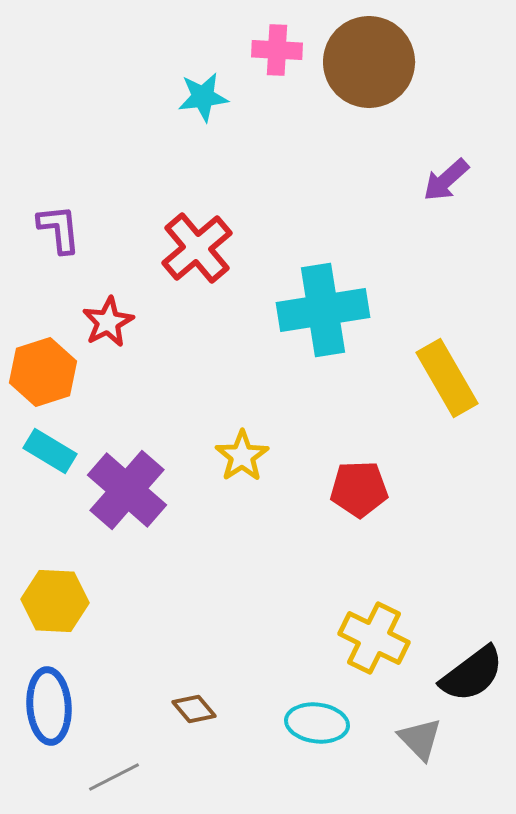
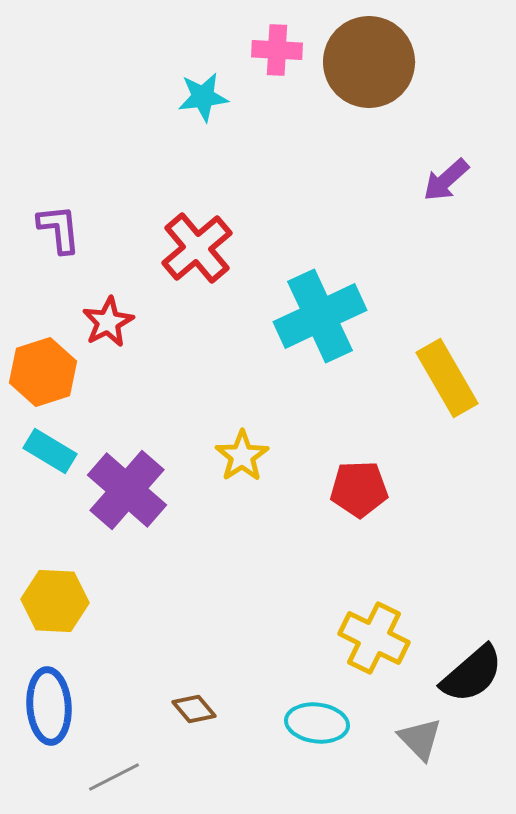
cyan cross: moved 3 px left, 6 px down; rotated 16 degrees counterclockwise
black semicircle: rotated 4 degrees counterclockwise
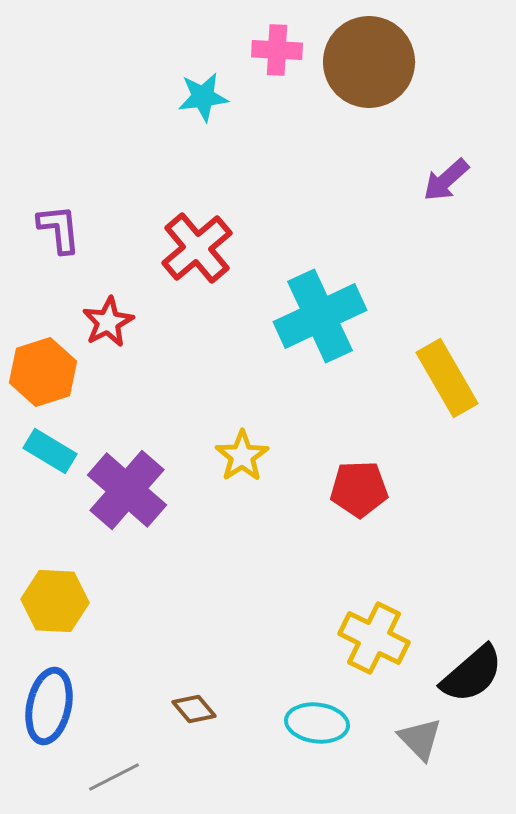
blue ellipse: rotated 16 degrees clockwise
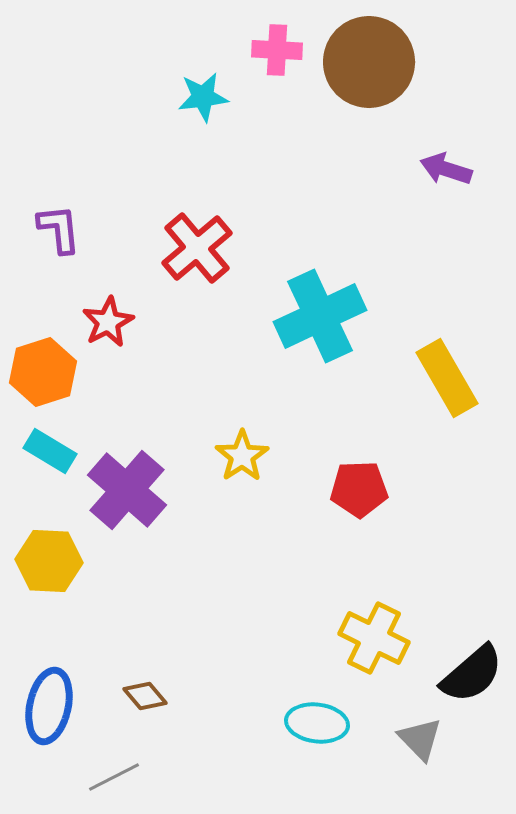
purple arrow: moved 11 px up; rotated 60 degrees clockwise
yellow hexagon: moved 6 px left, 40 px up
brown diamond: moved 49 px left, 13 px up
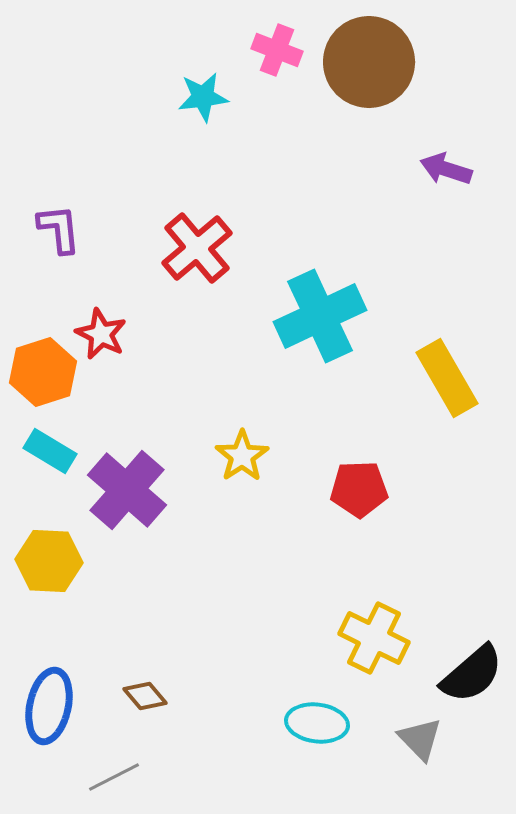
pink cross: rotated 18 degrees clockwise
red star: moved 7 px left, 12 px down; rotated 18 degrees counterclockwise
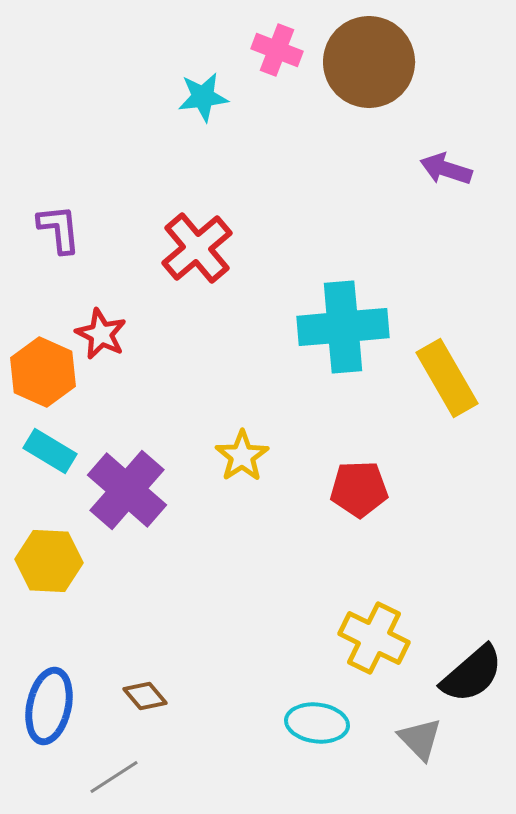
cyan cross: moved 23 px right, 11 px down; rotated 20 degrees clockwise
orange hexagon: rotated 18 degrees counterclockwise
gray line: rotated 6 degrees counterclockwise
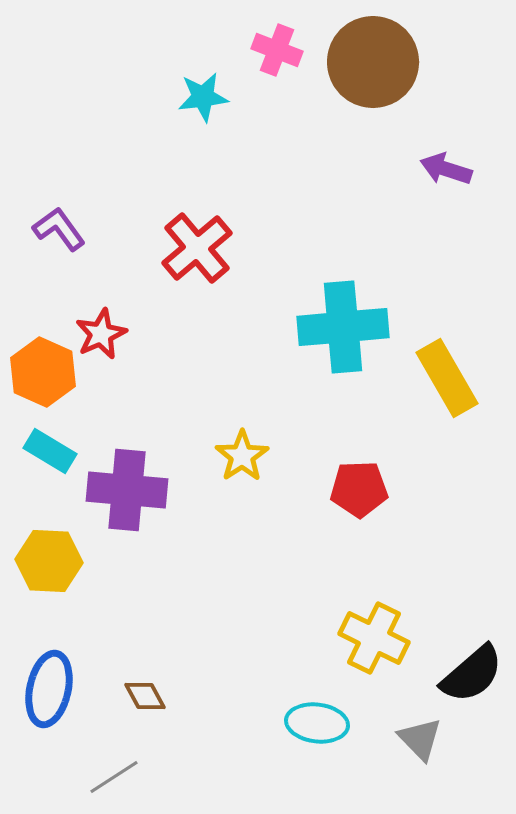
brown circle: moved 4 px right
purple L-shape: rotated 30 degrees counterclockwise
red star: rotated 21 degrees clockwise
purple cross: rotated 36 degrees counterclockwise
brown diamond: rotated 12 degrees clockwise
blue ellipse: moved 17 px up
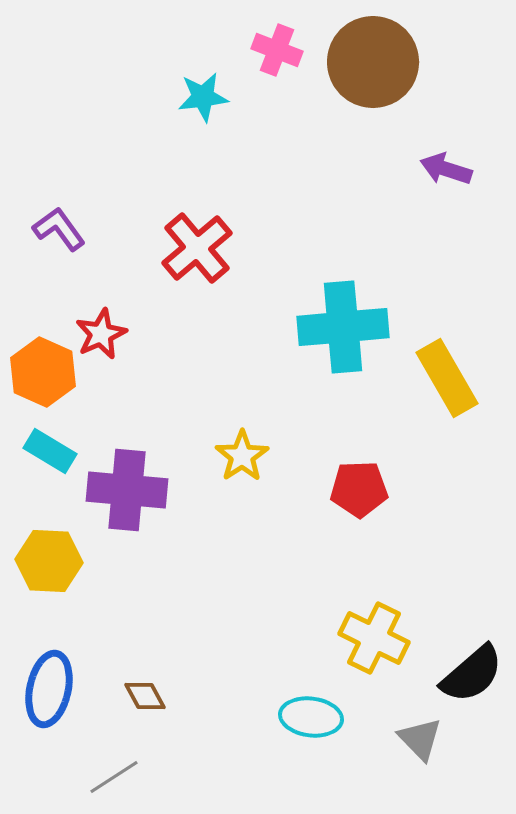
cyan ellipse: moved 6 px left, 6 px up
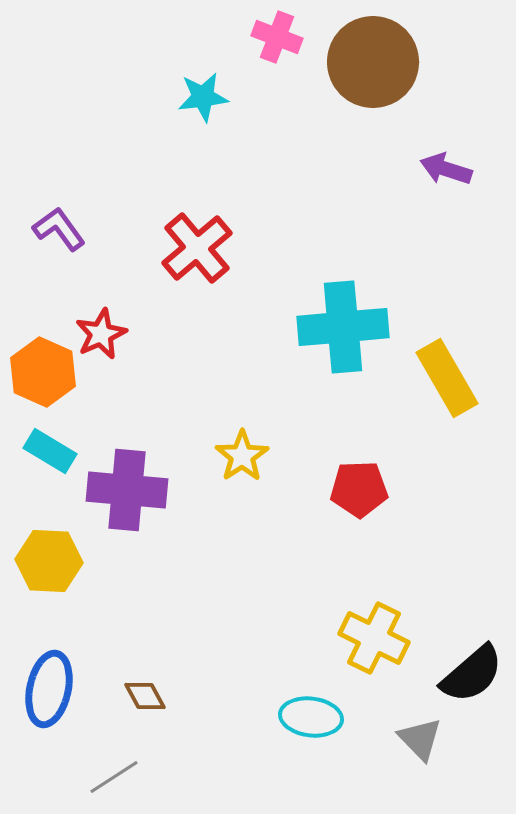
pink cross: moved 13 px up
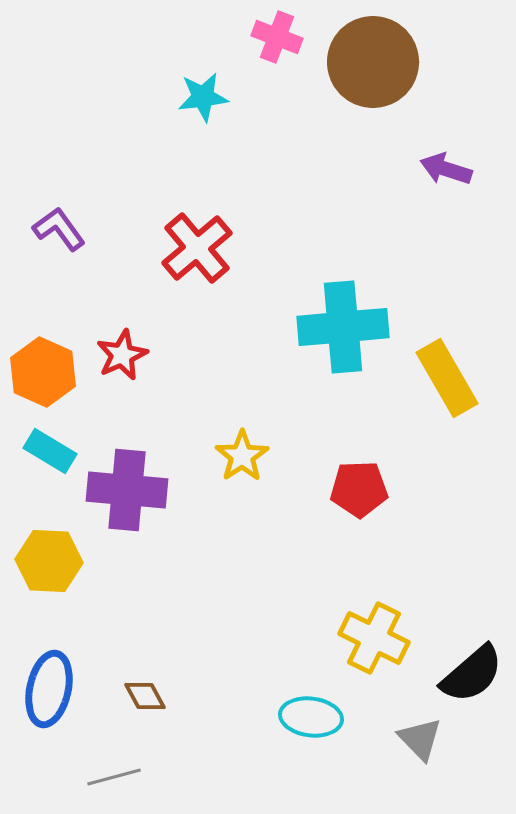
red star: moved 21 px right, 21 px down
gray line: rotated 18 degrees clockwise
